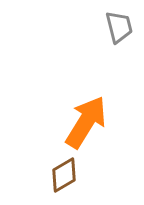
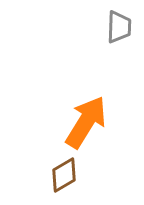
gray trapezoid: rotated 16 degrees clockwise
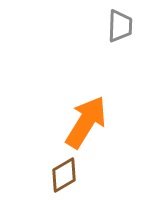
gray trapezoid: moved 1 px right, 1 px up
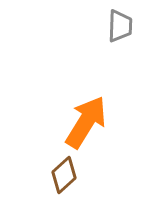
brown diamond: rotated 12 degrees counterclockwise
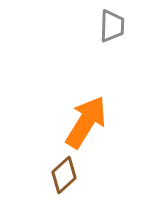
gray trapezoid: moved 8 px left
